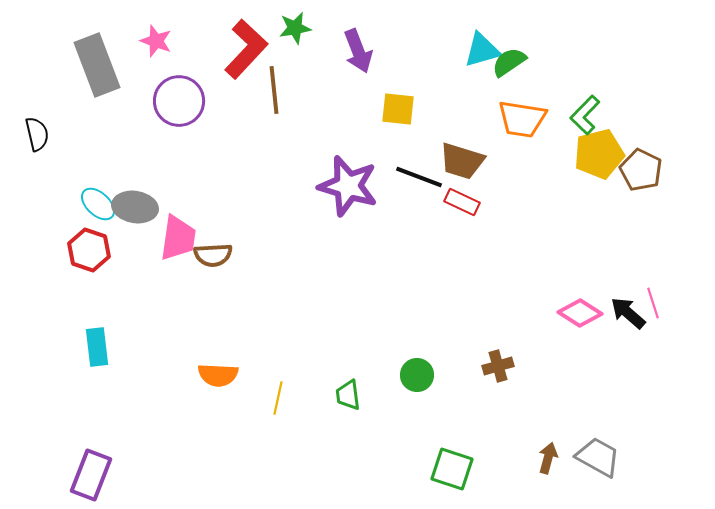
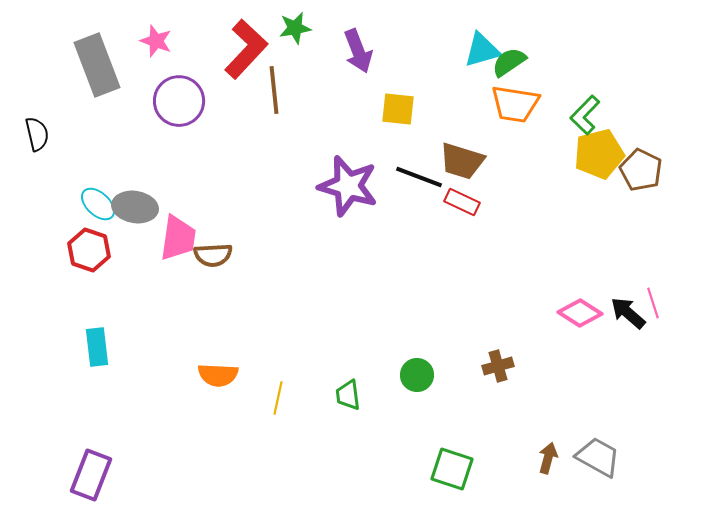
orange trapezoid: moved 7 px left, 15 px up
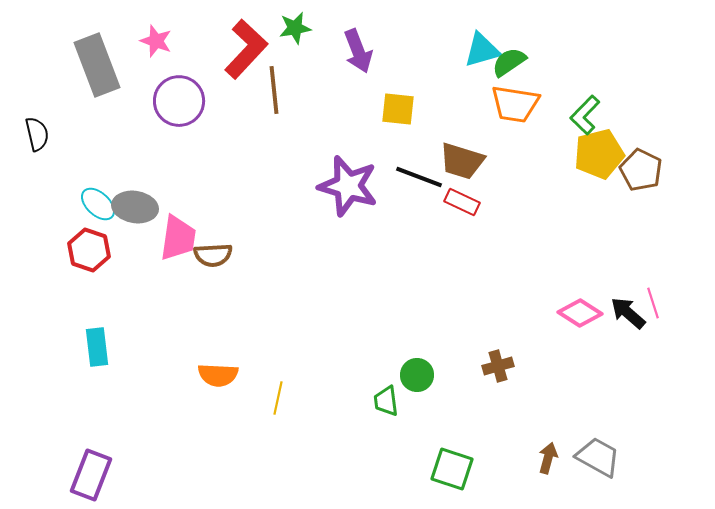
green trapezoid: moved 38 px right, 6 px down
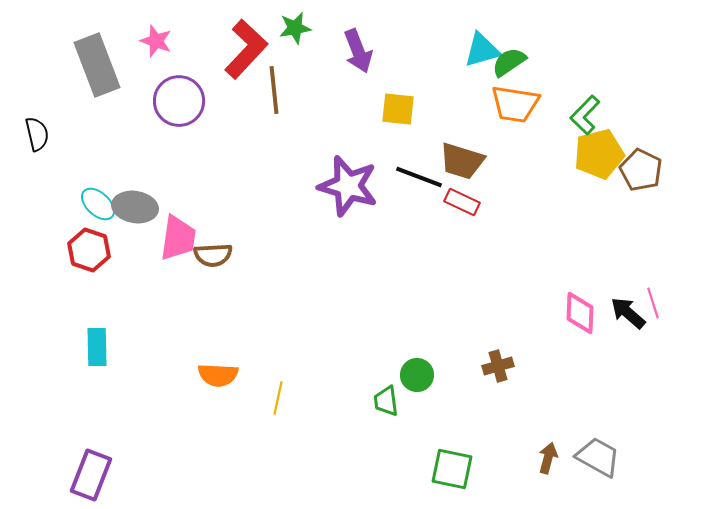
pink diamond: rotated 60 degrees clockwise
cyan rectangle: rotated 6 degrees clockwise
green square: rotated 6 degrees counterclockwise
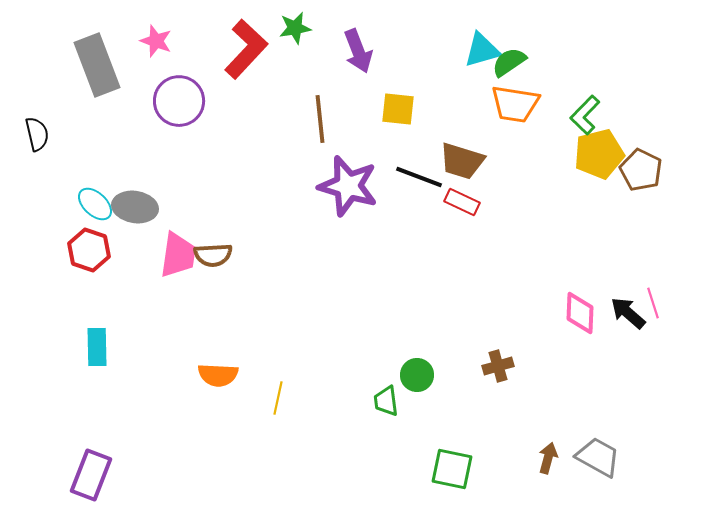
brown line: moved 46 px right, 29 px down
cyan ellipse: moved 3 px left
pink trapezoid: moved 17 px down
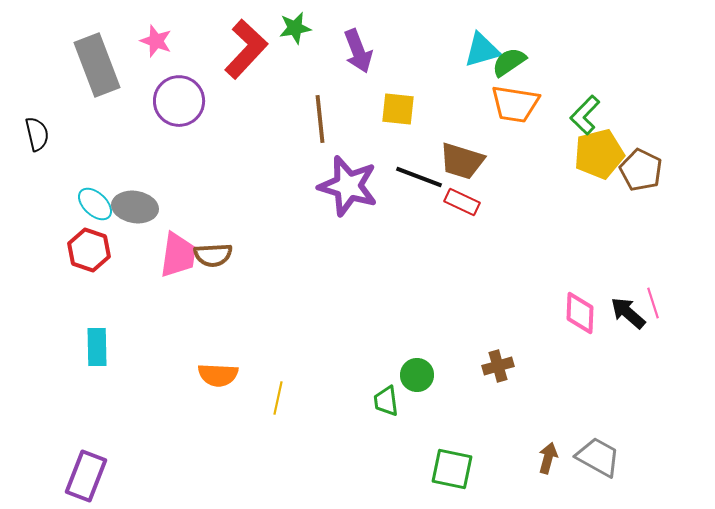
purple rectangle: moved 5 px left, 1 px down
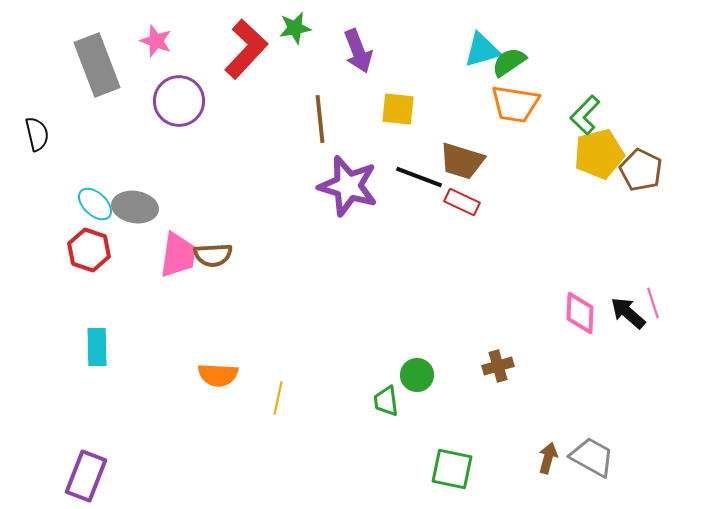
gray trapezoid: moved 6 px left
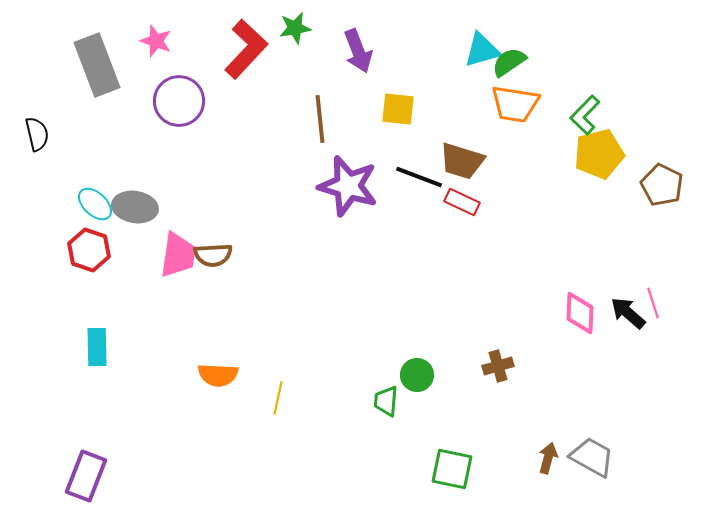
brown pentagon: moved 21 px right, 15 px down
green trapezoid: rotated 12 degrees clockwise
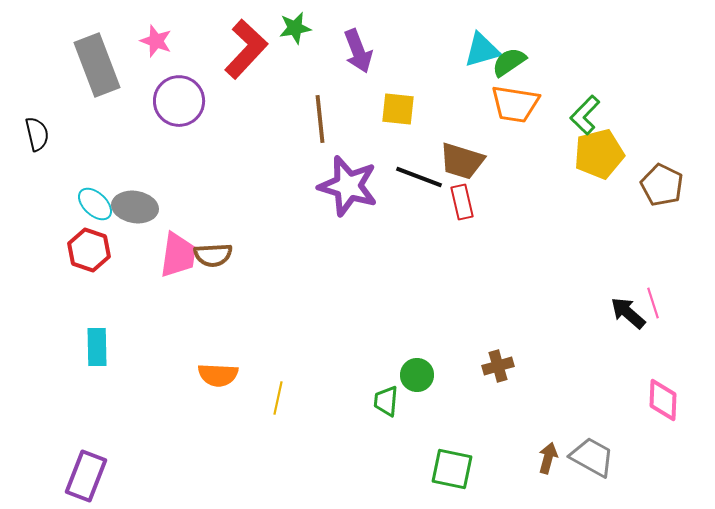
red rectangle: rotated 52 degrees clockwise
pink diamond: moved 83 px right, 87 px down
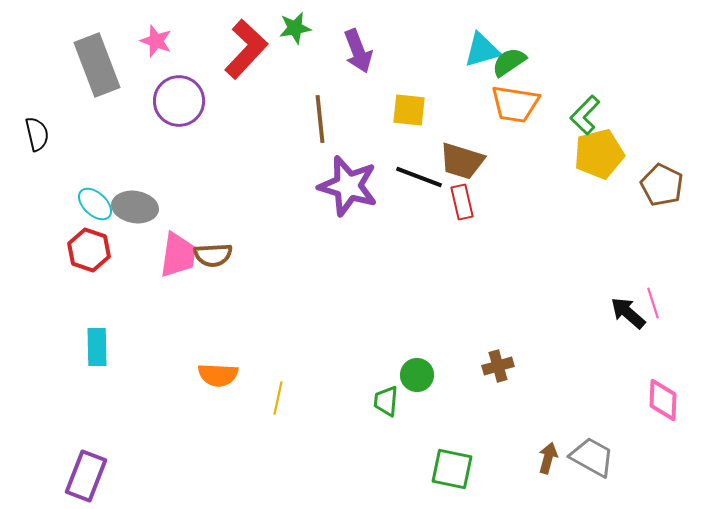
yellow square: moved 11 px right, 1 px down
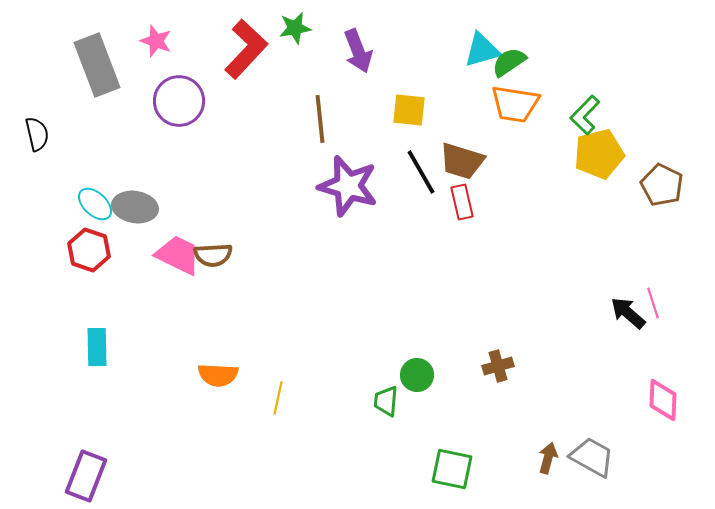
black line: moved 2 px right, 5 px up; rotated 39 degrees clockwise
pink trapezoid: rotated 72 degrees counterclockwise
